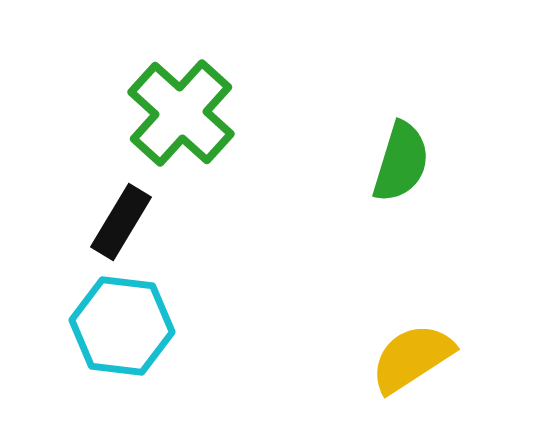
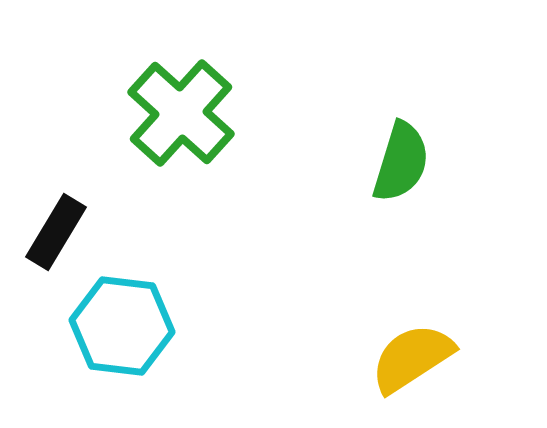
black rectangle: moved 65 px left, 10 px down
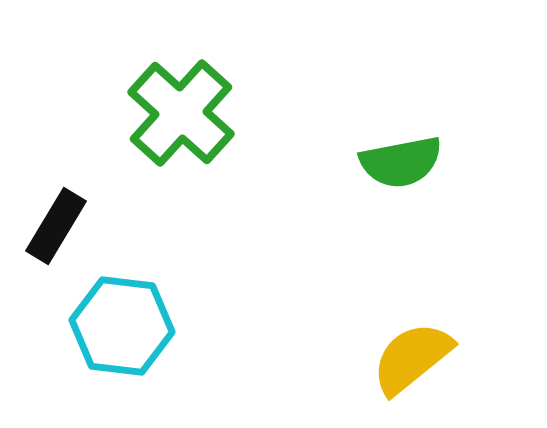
green semicircle: rotated 62 degrees clockwise
black rectangle: moved 6 px up
yellow semicircle: rotated 6 degrees counterclockwise
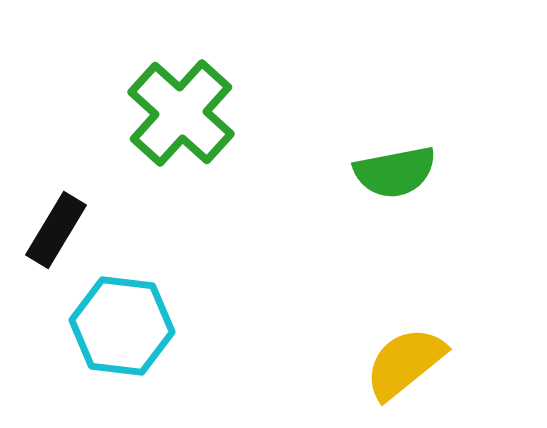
green semicircle: moved 6 px left, 10 px down
black rectangle: moved 4 px down
yellow semicircle: moved 7 px left, 5 px down
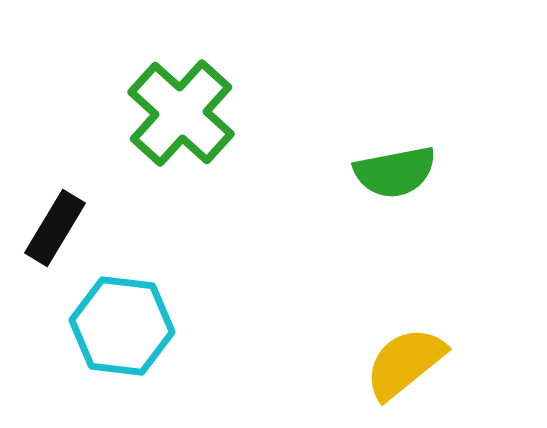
black rectangle: moved 1 px left, 2 px up
